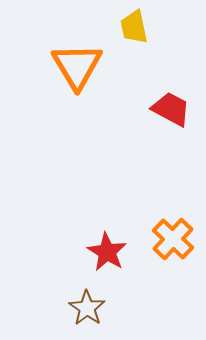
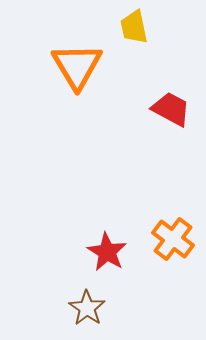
orange cross: rotated 6 degrees counterclockwise
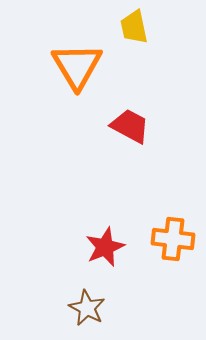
red trapezoid: moved 41 px left, 17 px down
orange cross: rotated 30 degrees counterclockwise
red star: moved 2 px left, 5 px up; rotated 18 degrees clockwise
brown star: rotated 6 degrees counterclockwise
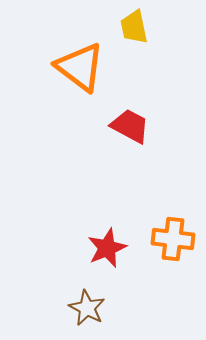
orange triangle: moved 3 px right, 1 px down; rotated 22 degrees counterclockwise
red star: moved 2 px right, 1 px down
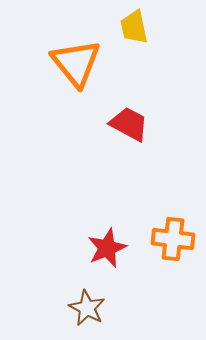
orange triangle: moved 4 px left, 4 px up; rotated 14 degrees clockwise
red trapezoid: moved 1 px left, 2 px up
